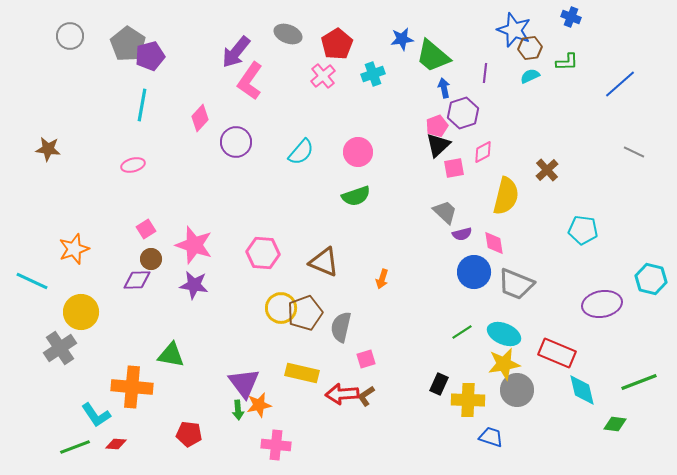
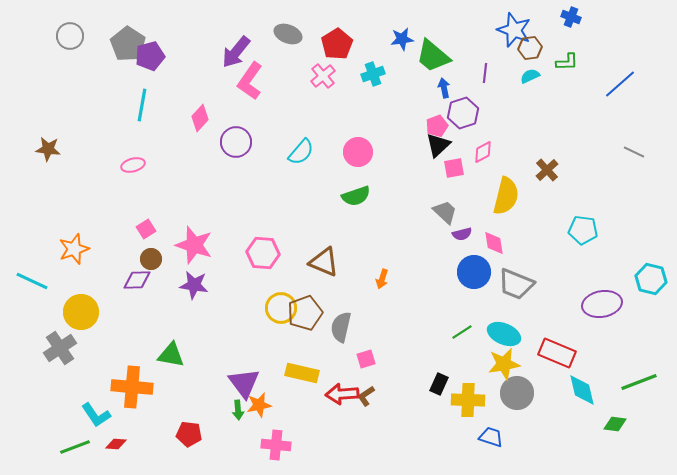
gray circle at (517, 390): moved 3 px down
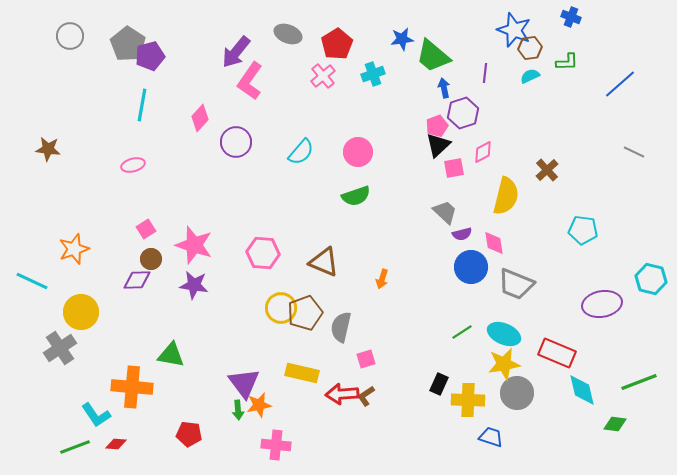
blue circle at (474, 272): moved 3 px left, 5 px up
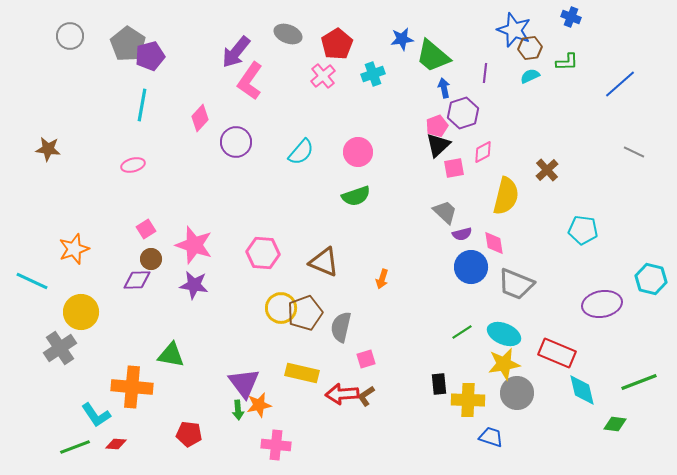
black rectangle at (439, 384): rotated 30 degrees counterclockwise
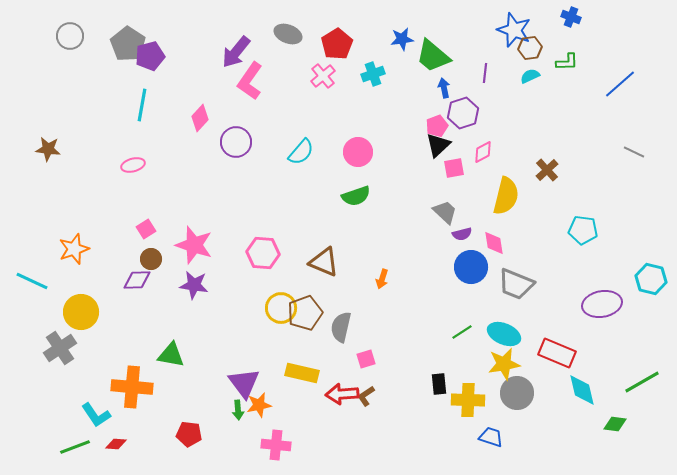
green line at (639, 382): moved 3 px right; rotated 9 degrees counterclockwise
